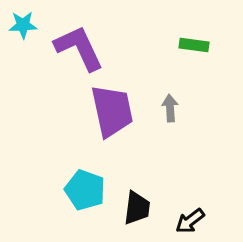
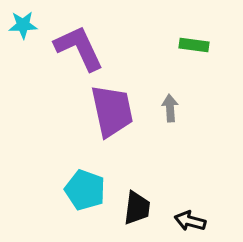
black arrow: rotated 52 degrees clockwise
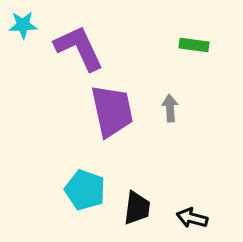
black arrow: moved 2 px right, 3 px up
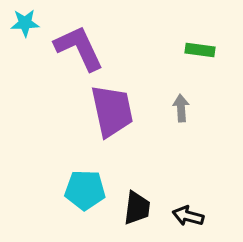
cyan star: moved 2 px right, 2 px up
green rectangle: moved 6 px right, 5 px down
gray arrow: moved 11 px right
cyan pentagon: rotated 18 degrees counterclockwise
black arrow: moved 4 px left, 2 px up
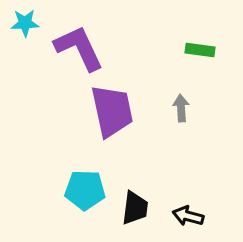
black trapezoid: moved 2 px left
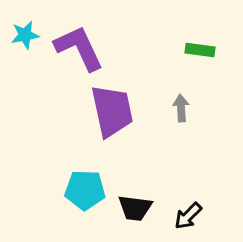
cyan star: moved 12 px down; rotated 8 degrees counterclockwise
black trapezoid: rotated 90 degrees clockwise
black arrow: rotated 60 degrees counterclockwise
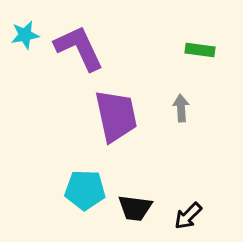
purple trapezoid: moved 4 px right, 5 px down
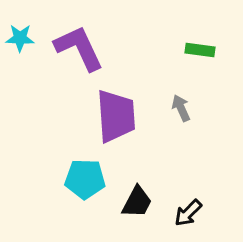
cyan star: moved 5 px left, 3 px down; rotated 12 degrees clockwise
gray arrow: rotated 20 degrees counterclockwise
purple trapezoid: rotated 8 degrees clockwise
cyan pentagon: moved 11 px up
black trapezoid: moved 2 px right, 6 px up; rotated 69 degrees counterclockwise
black arrow: moved 3 px up
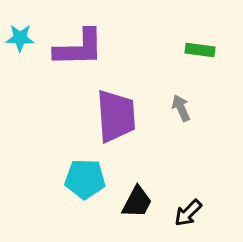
purple L-shape: rotated 114 degrees clockwise
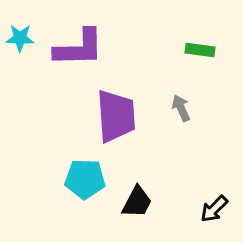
black arrow: moved 26 px right, 4 px up
